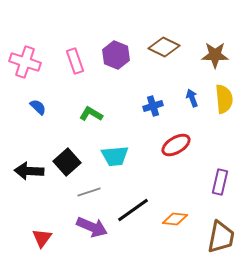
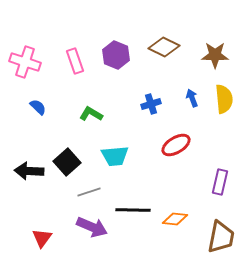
blue cross: moved 2 px left, 2 px up
black line: rotated 36 degrees clockwise
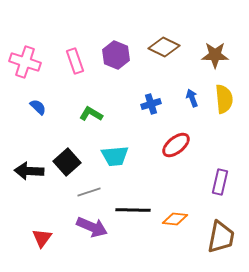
red ellipse: rotated 8 degrees counterclockwise
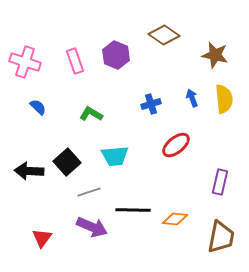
brown diamond: moved 12 px up; rotated 8 degrees clockwise
brown star: rotated 12 degrees clockwise
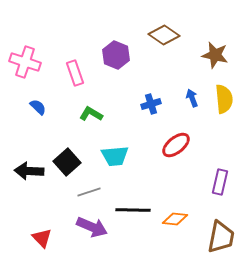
pink rectangle: moved 12 px down
red triangle: rotated 20 degrees counterclockwise
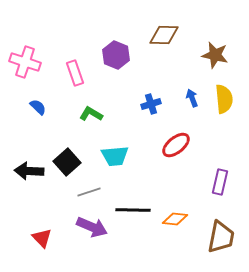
brown diamond: rotated 32 degrees counterclockwise
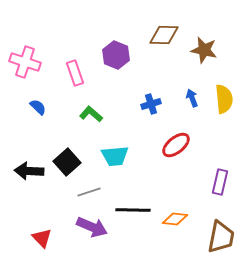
brown star: moved 11 px left, 5 px up
green L-shape: rotated 10 degrees clockwise
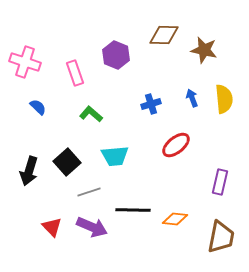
black arrow: rotated 76 degrees counterclockwise
red triangle: moved 10 px right, 11 px up
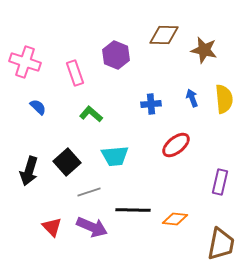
blue cross: rotated 12 degrees clockwise
brown trapezoid: moved 7 px down
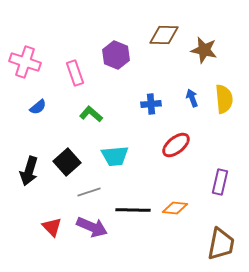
blue semicircle: rotated 96 degrees clockwise
orange diamond: moved 11 px up
